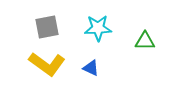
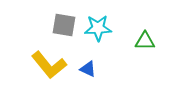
gray square: moved 17 px right, 2 px up; rotated 20 degrees clockwise
yellow L-shape: moved 2 px right, 1 px down; rotated 15 degrees clockwise
blue triangle: moved 3 px left, 1 px down
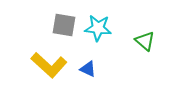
cyan star: rotated 8 degrees clockwise
green triangle: rotated 40 degrees clockwise
yellow L-shape: rotated 9 degrees counterclockwise
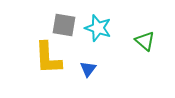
cyan star: rotated 12 degrees clockwise
yellow L-shape: moved 1 px left, 7 px up; rotated 45 degrees clockwise
blue triangle: rotated 42 degrees clockwise
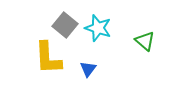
gray square: moved 1 px right; rotated 30 degrees clockwise
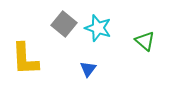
gray square: moved 1 px left, 1 px up
yellow L-shape: moved 23 px left, 1 px down
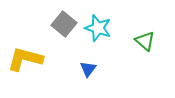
yellow L-shape: rotated 108 degrees clockwise
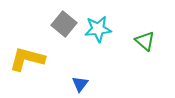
cyan star: moved 1 px down; rotated 24 degrees counterclockwise
yellow L-shape: moved 2 px right
blue triangle: moved 8 px left, 15 px down
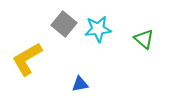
green triangle: moved 1 px left, 2 px up
yellow L-shape: rotated 45 degrees counterclockwise
blue triangle: rotated 42 degrees clockwise
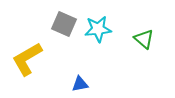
gray square: rotated 15 degrees counterclockwise
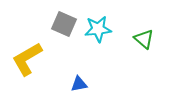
blue triangle: moved 1 px left
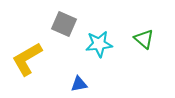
cyan star: moved 1 px right, 15 px down
